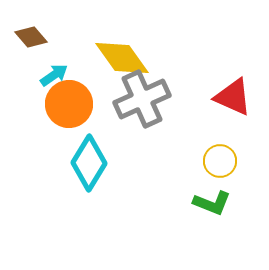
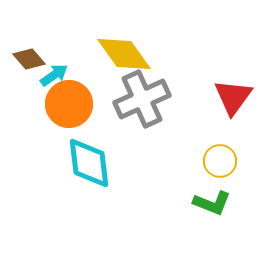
brown diamond: moved 2 px left, 22 px down
yellow diamond: moved 2 px right, 4 px up
red triangle: rotated 42 degrees clockwise
cyan diamond: rotated 38 degrees counterclockwise
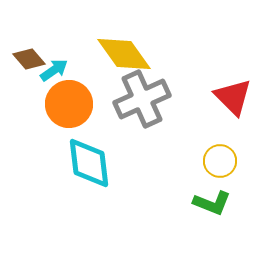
cyan arrow: moved 5 px up
red triangle: rotated 21 degrees counterclockwise
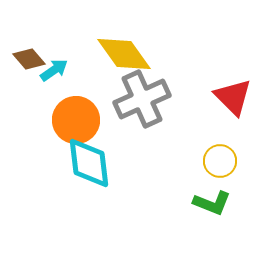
orange circle: moved 7 px right, 16 px down
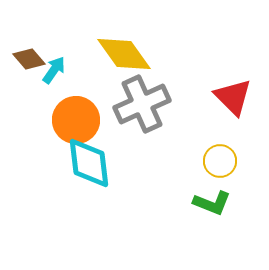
cyan arrow: rotated 20 degrees counterclockwise
gray cross: moved 5 px down
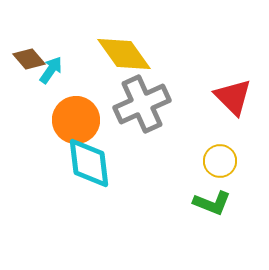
cyan arrow: moved 3 px left
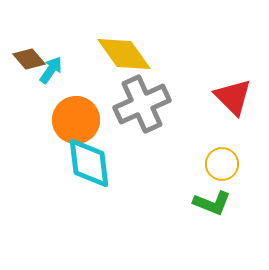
yellow circle: moved 2 px right, 3 px down
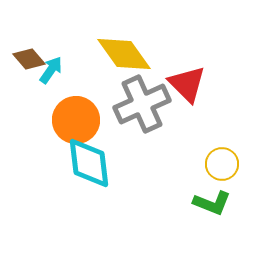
red triangle: moved 46 px left, 13 px up
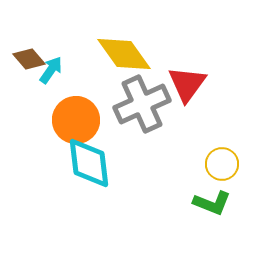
red triangle: rotated 21 degrees clockwise
